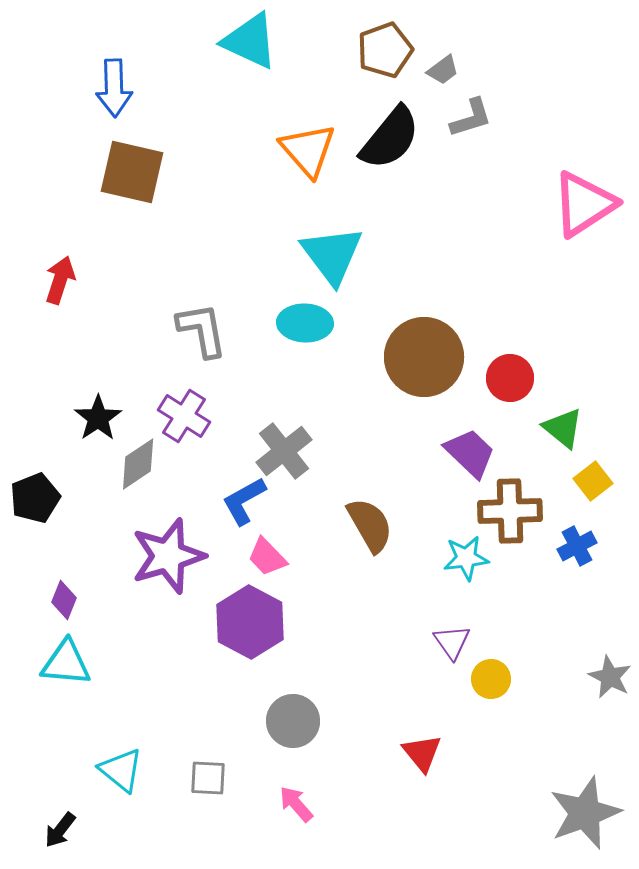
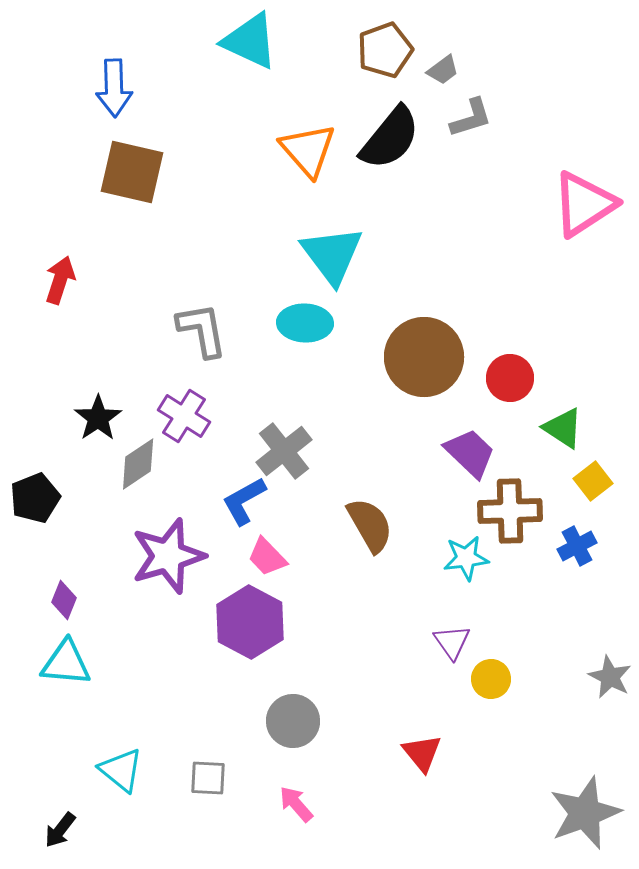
green triangle at (563, 428): rotated 6 degrees counterclockwise
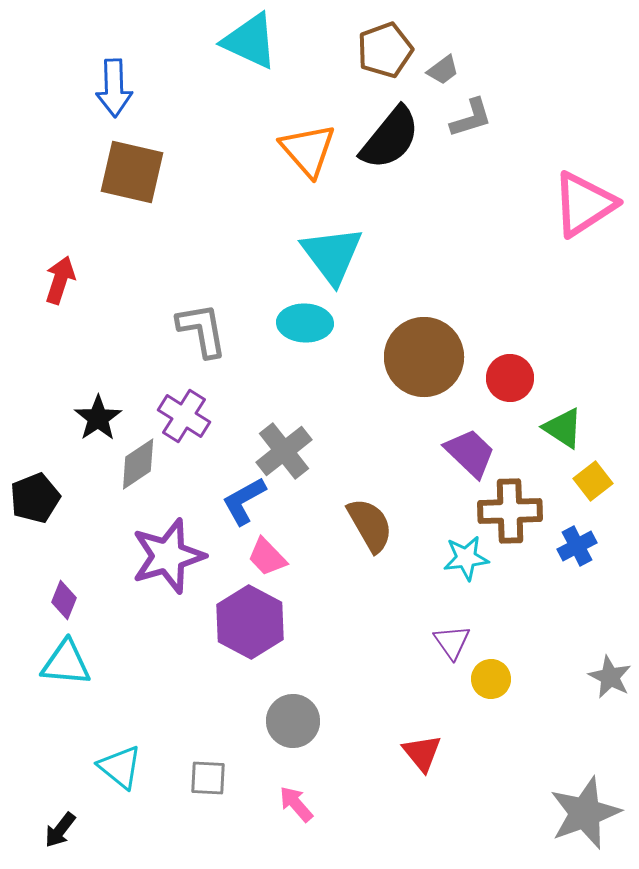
cyan triangle at (121, 770): moved 1 px left, 3 px up
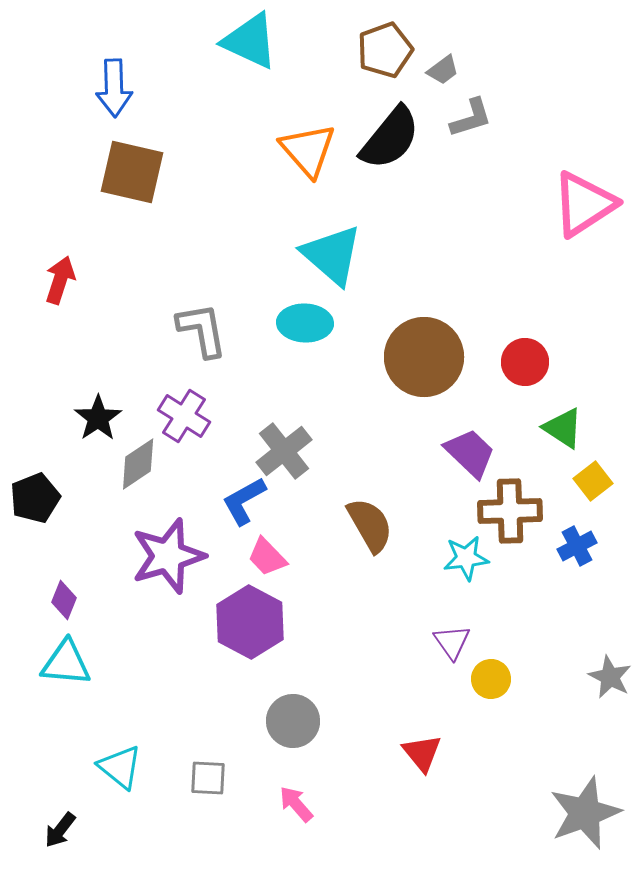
cyan triangle at (332, 255): rotated 12 degrees counterclockwise
red circle at (510, 378): moved 15 px right, 16 px up
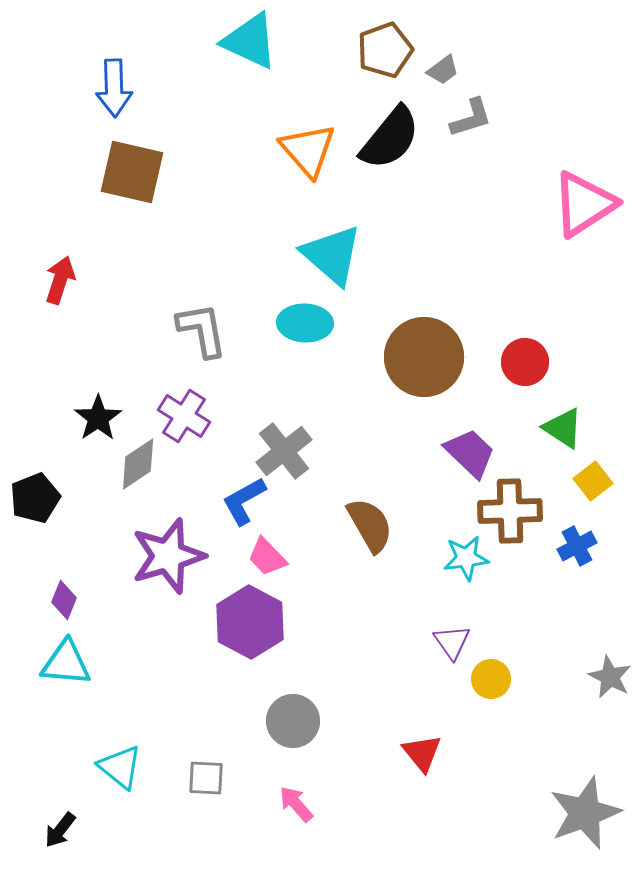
gray square at (208, 778): moved 2 px left
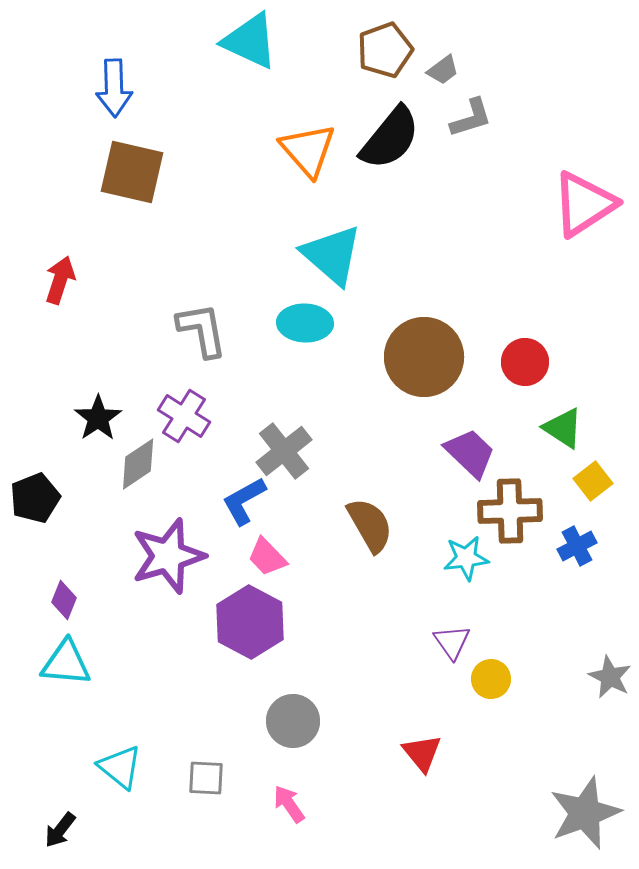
pink arrow at (296, 804): moved 7 px left; rotated 6 degrees clockwise
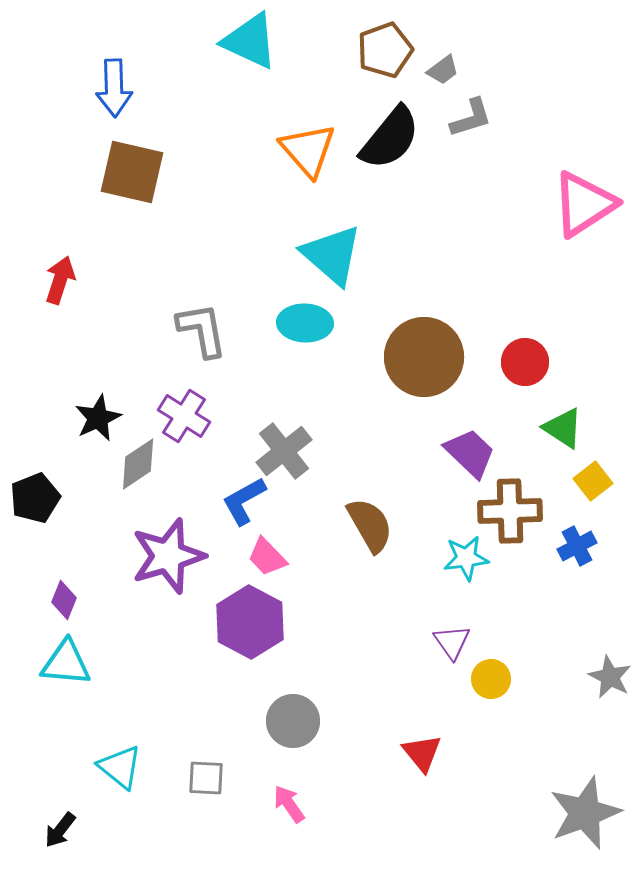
black star at (98, 418): rotated 9 degrees clockwise
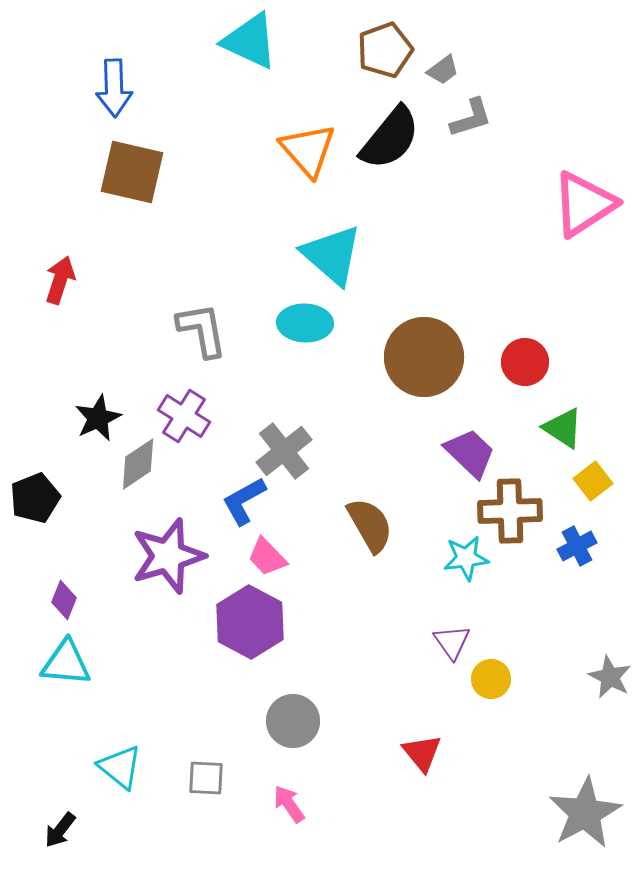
gray star at (585, 813): rotated 8 degrees counterclockwise
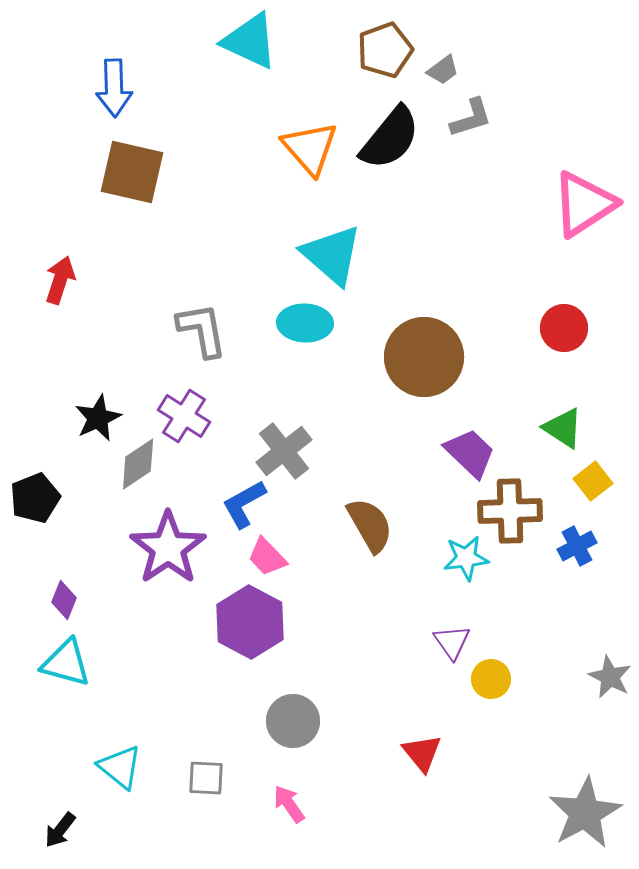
orange triangle at (308, 150): moved 2 px right, 2 px up
red circle at (525, 362): moved 39 px right, 34 px up
blue L-shape at (244, 501): moved 3 px down
purple star at (168, 556): moved 8 px up; rotated 18 degrees counterclockwise
cyan triangle at (66, 663): rotated 10 degrees clockwise
